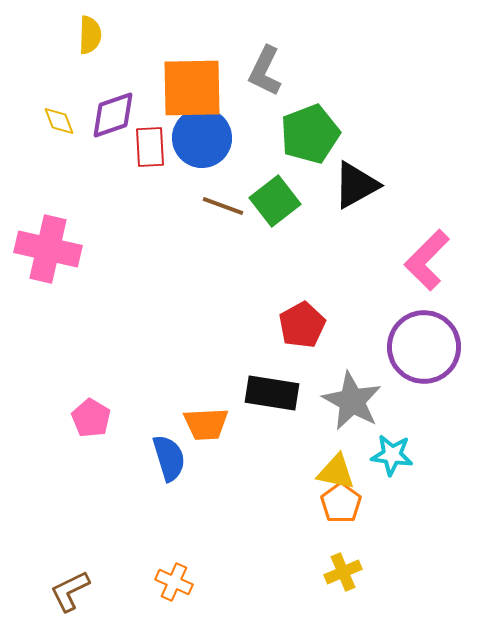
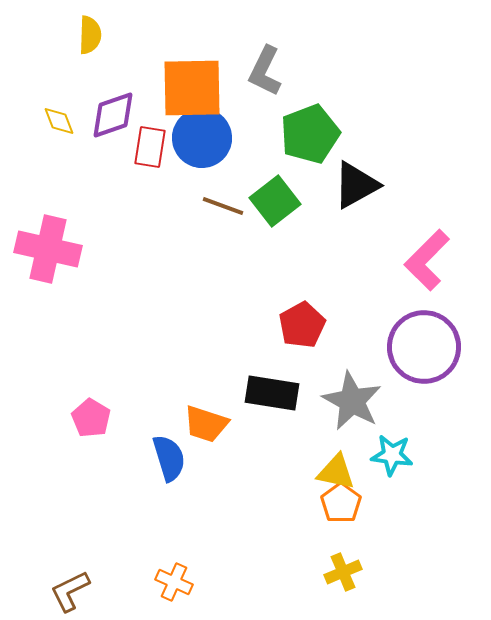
red rectangle: rotated 12 degrees clockwise
orange trapezoid: rotated 21 degrees clockwise
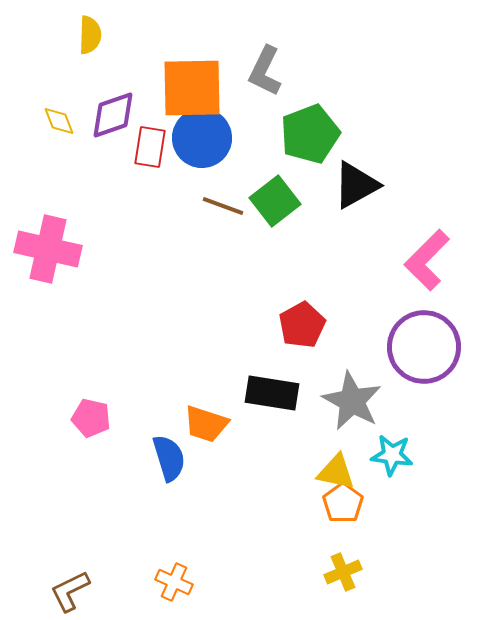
pink pentagon: rotated 18 degrees counterclockwise
orange pentagon: moved 2 px right
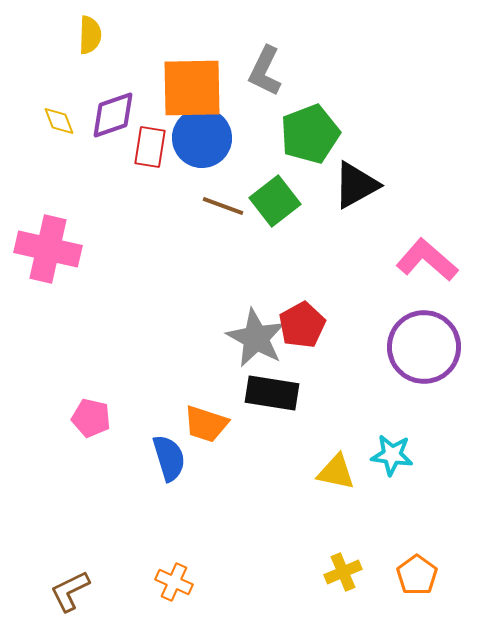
pink L-shape: rotated 86 degrees clockwise
gray star: moved 96 px left, 63 px up
orange pentagon: moved 74 px right, 72 px down
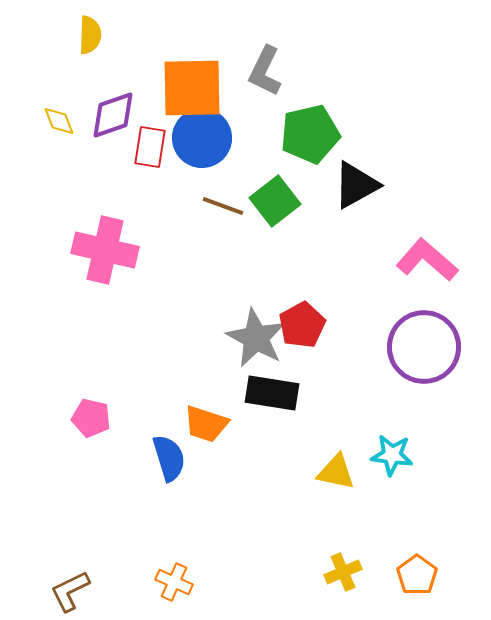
green pentagon: rotated 8 degrees clockwise
pink cross: moved 57 px right, 1 px down
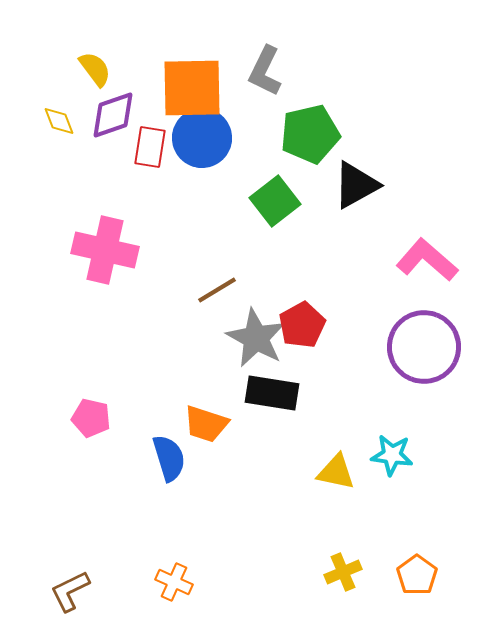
yellow semicircle: moved 5 px right, 34 px down; rotated 39 degrees counterclockwise
brown line: moved 6 px left, 84 px down; rotated 51 degrees counterclockwise
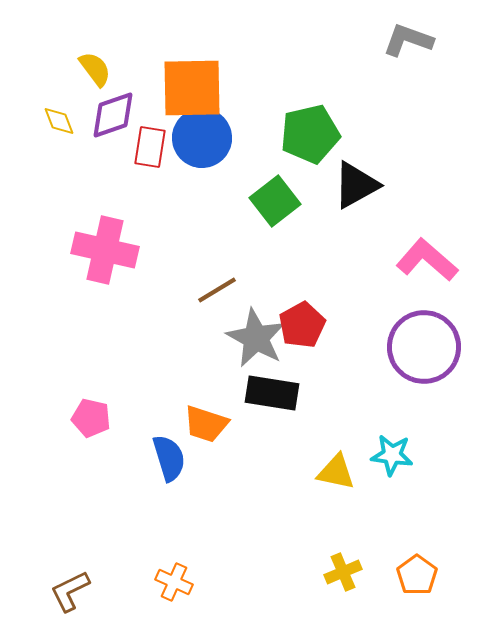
gray L-shape: moved 143 px right, 31 px up; rotated 84 degrees clockwise
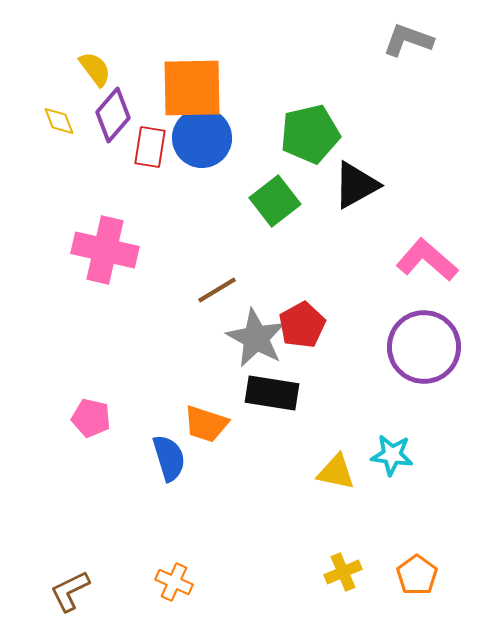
purple diamond: rotated 30 degrees counterclockwise
